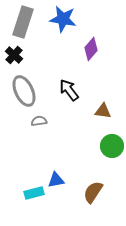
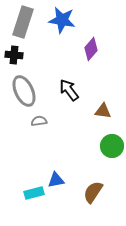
blue star: moved 1 px left, 1 px down
black cross: rotated 36 degrees counterclockwise
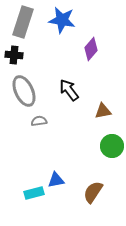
brown triangle: rotated 18 degrees counterclockwise
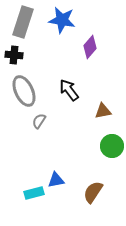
purple diamond: moved 1 px left, 2 px up
gray semicircle: rotated 49 degrees counterclockwise
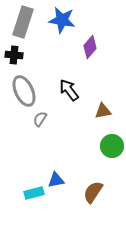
gray semicircle: moved 1 px right, 2 px up
